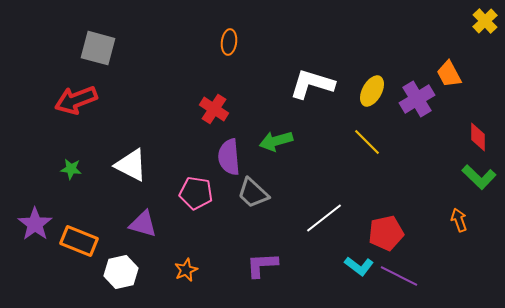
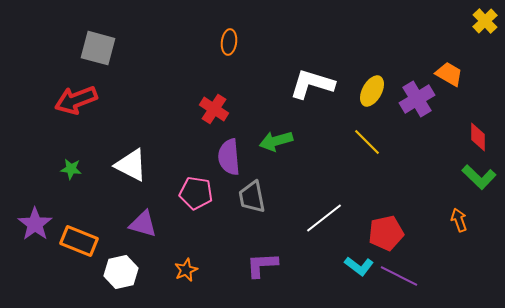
orange trapezoid: rotated 148 degrees clockwise
gray trapezoid: moved 1 px left, 4 px down; rotated 36 degrees clockwise
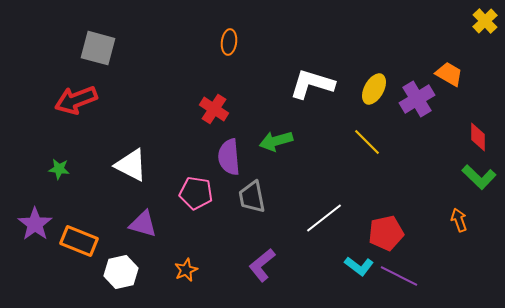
yellow ellipse: moved 2 px right, 2 px up
green star: moved 12 px left
purple L-shape: rotated 36 degrees counterclockwise
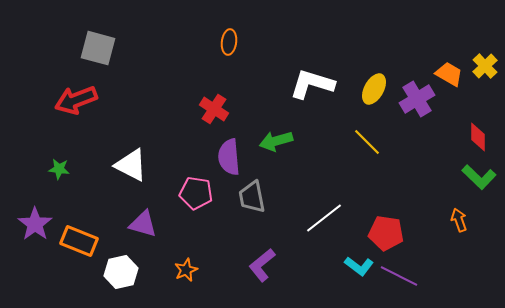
yellow cross: moved 45 px down
red pentagon: rotated 20 degrees clockwise
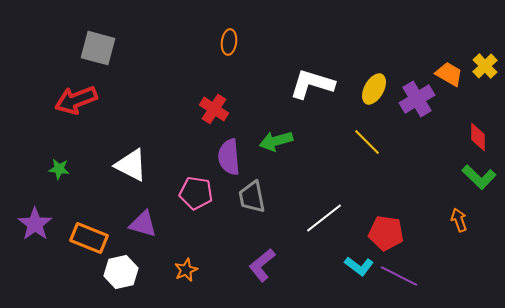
orange rectangle: moved 10 px right, 3 px up
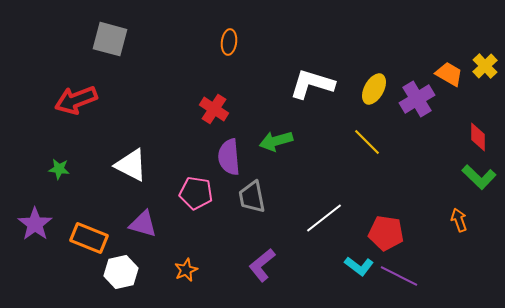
gray square: moved 12 px right, 9 px up
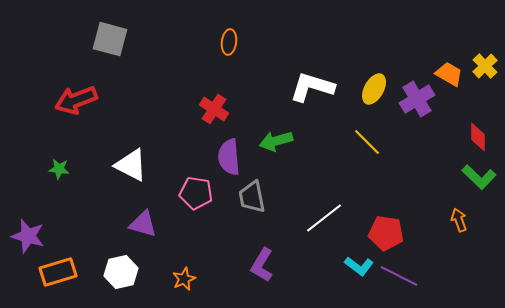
white L-shape: moved 3 px down
purple star: moved 7 px left, 12 px down; rotated 20 degrees counterclockwise
orange rectangle: moved 31 px left, 34 px down; rotated 39 degrees counterclockwise
purple L-shape: rotated 20 degrees counterclockwise
orange star: moved 2 px left, 9 px down
